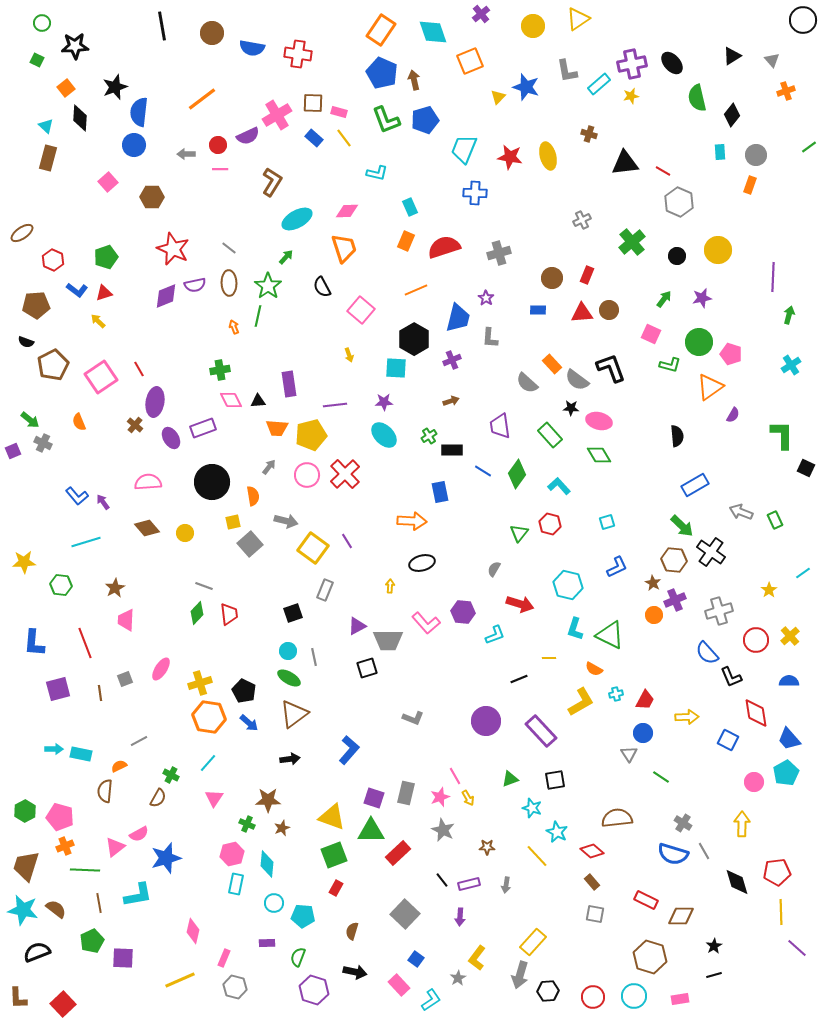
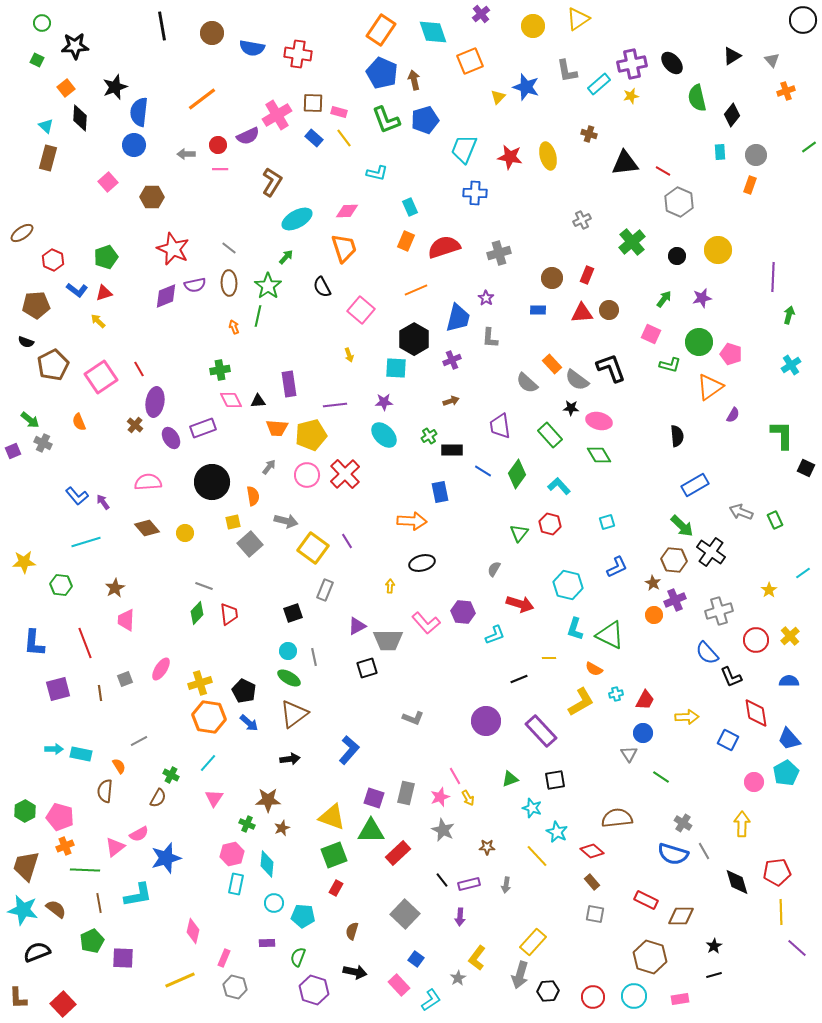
orange semicircle at (119, 766): rotated 84 degrees clockwise
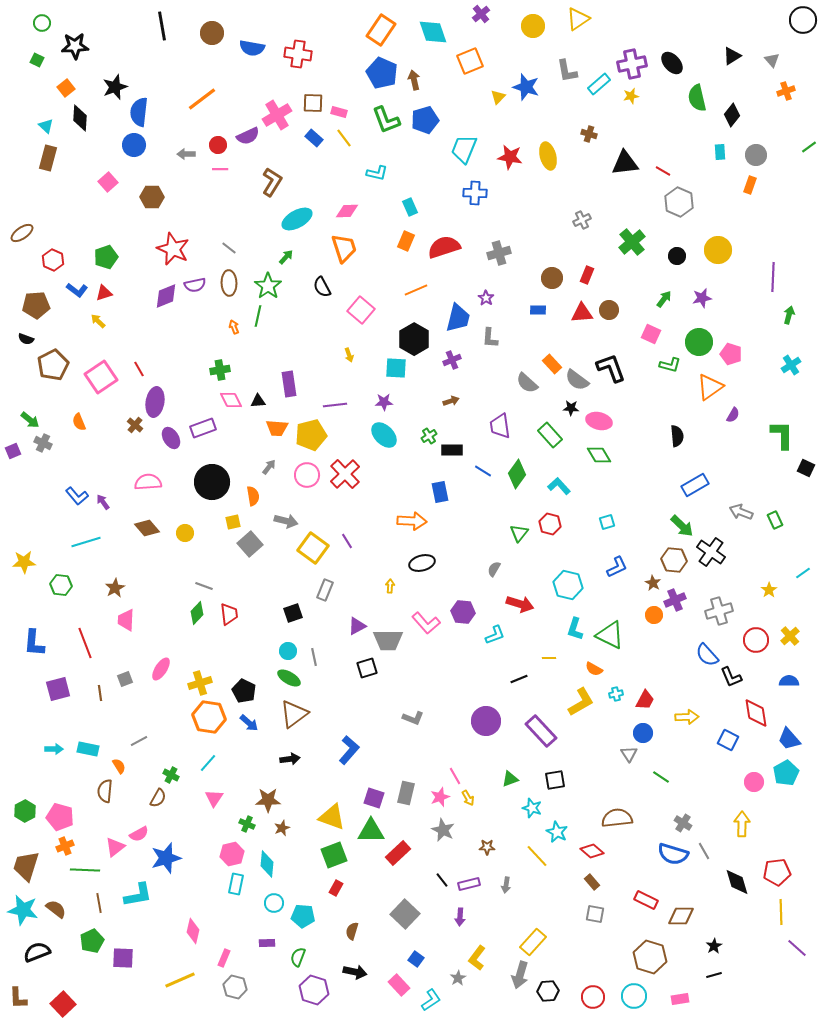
black semicircle at (26, 342): moved 3 px up
blue semicircle at (707, 653): moved 2 px down
cyan rectangle at (81, 754): moved 7 px right, 5 px up
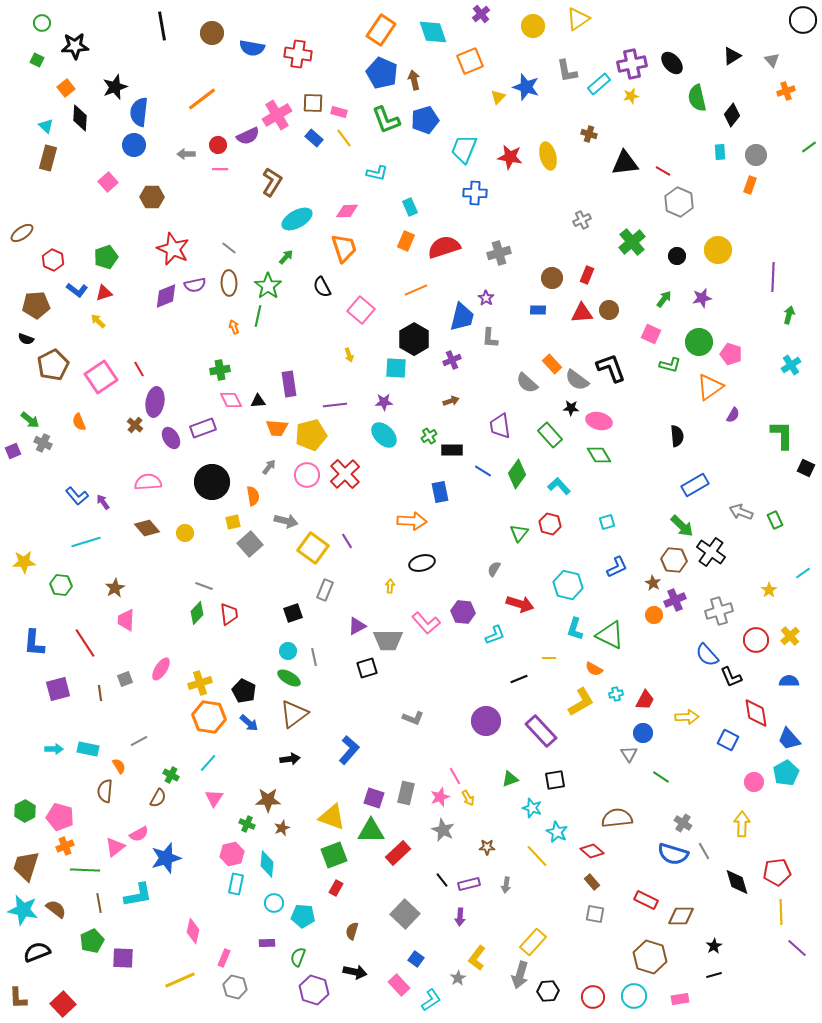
blue trapezoid at (458, 318): moved 4 px right, 1 px up
red line at (85, 643): rotated 12 degrees counterclockwise
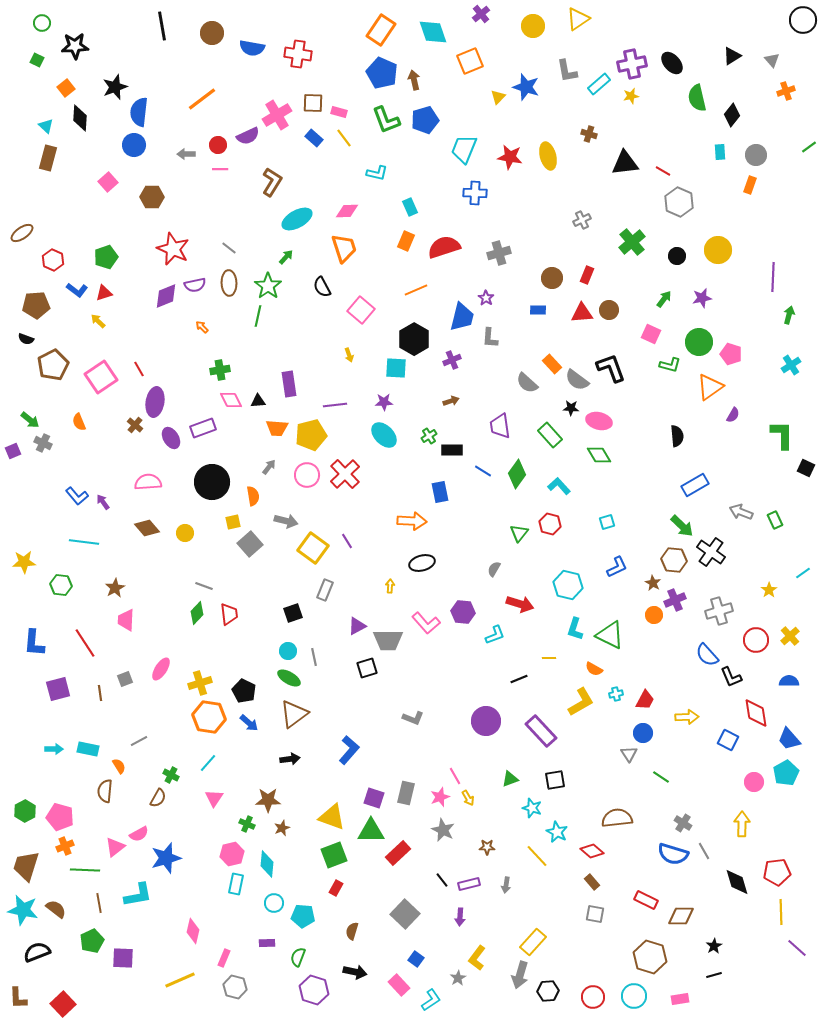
orange arrow at (234, 327): moved 32 px left; rotated 24 degrees counterclockwise
cyan line at (86, 542): moved 2 px left; rotated 24 degrees clockwise
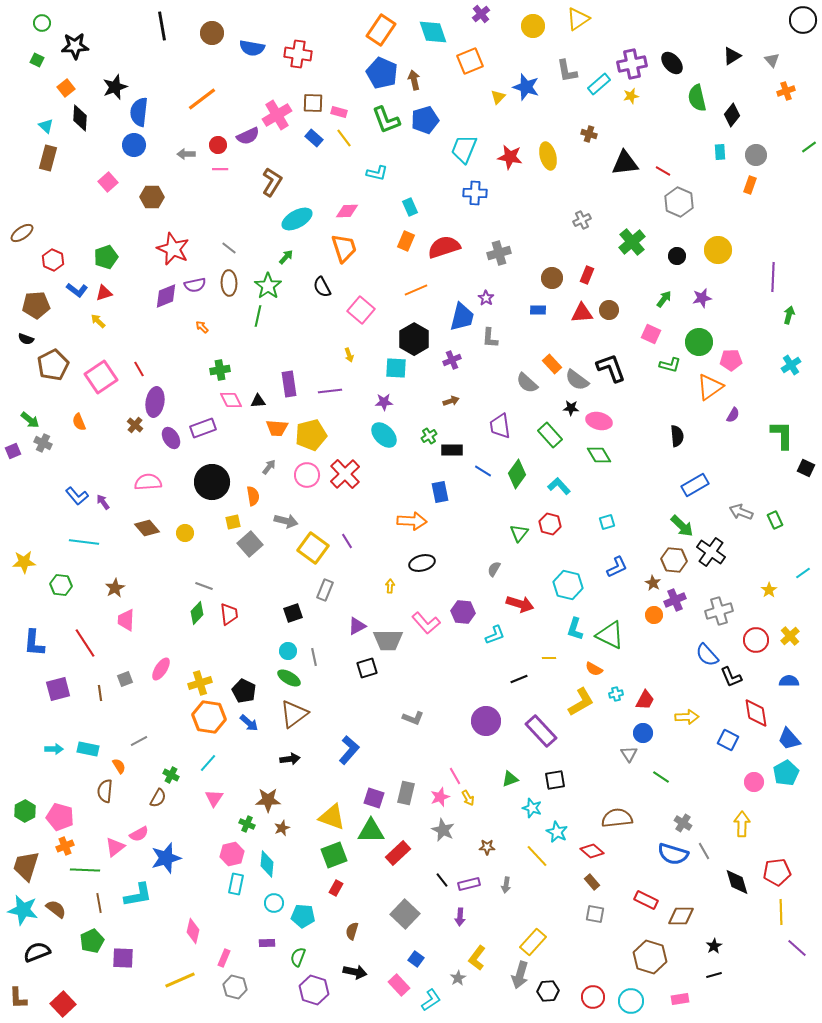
pink pentagon at (731, 354): moved 6 px down; rotated 20 degrees counterclockwise
purple line at (335, 405): moved 5 px left, 14 px up
cyan circle at (634, 996): moved 3 px left, 5 px down
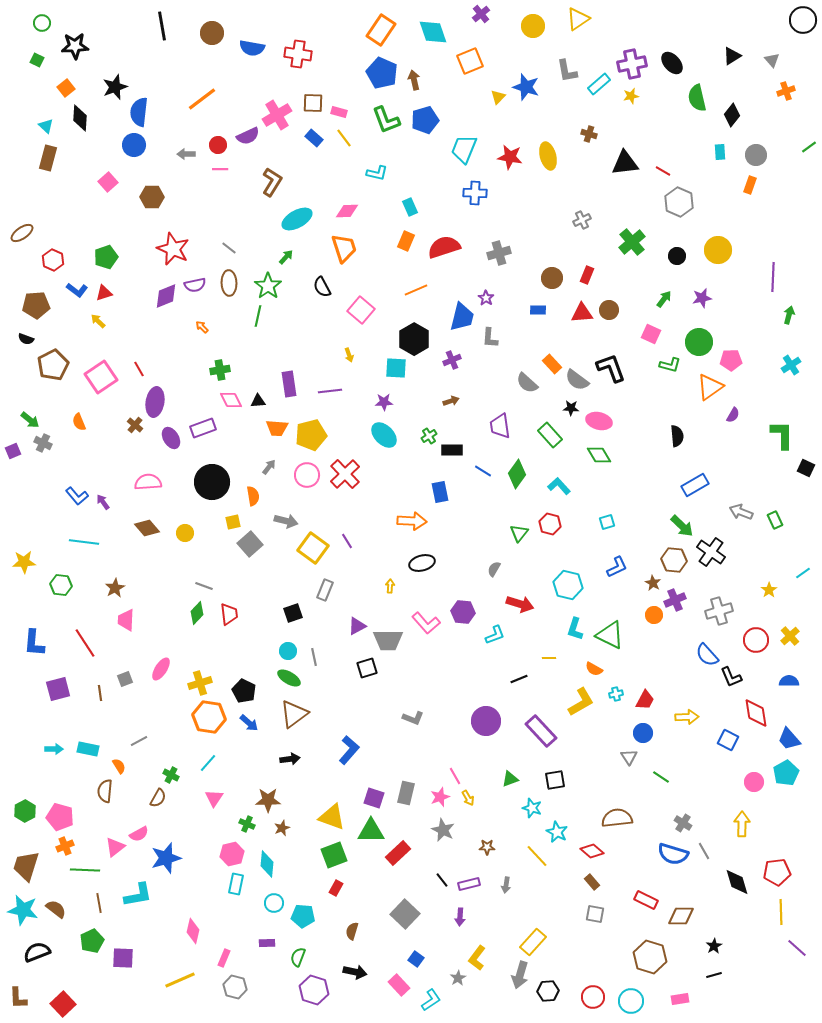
gray triangle at (629, 754): moved 3 px down
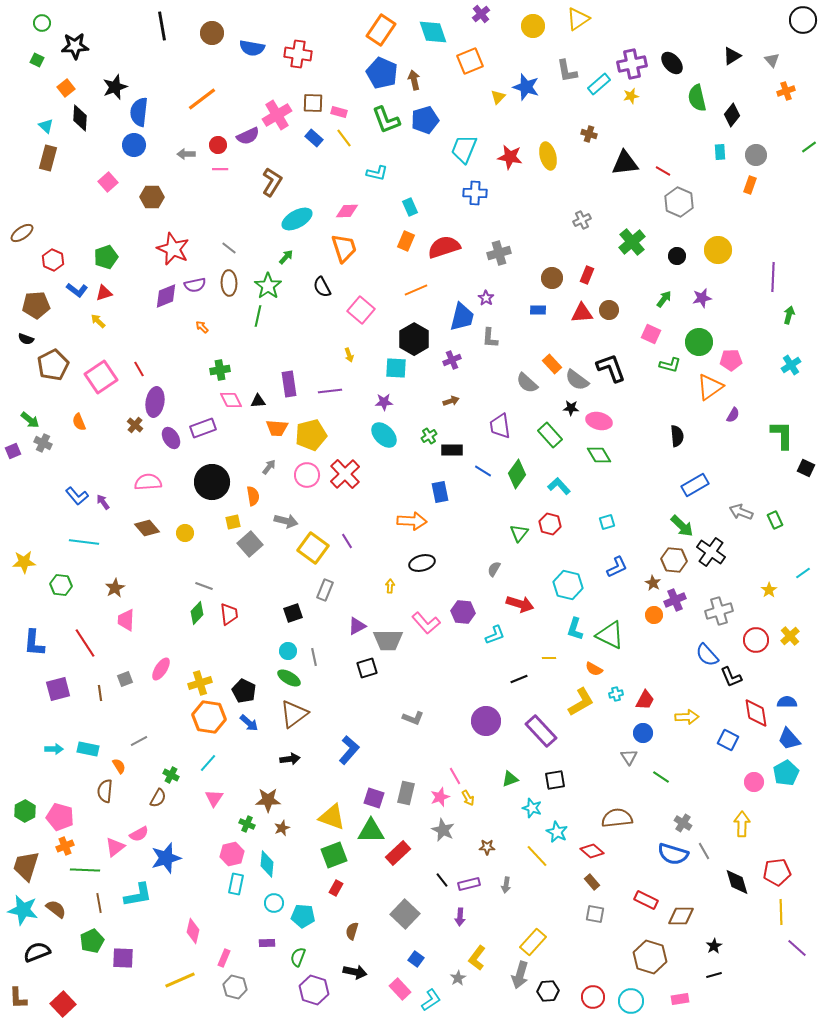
blue semicircle at (789, 681): moved 2 px left, 21 px down
pink rectangle at (399, 985): moved 1 px right, 4 px down
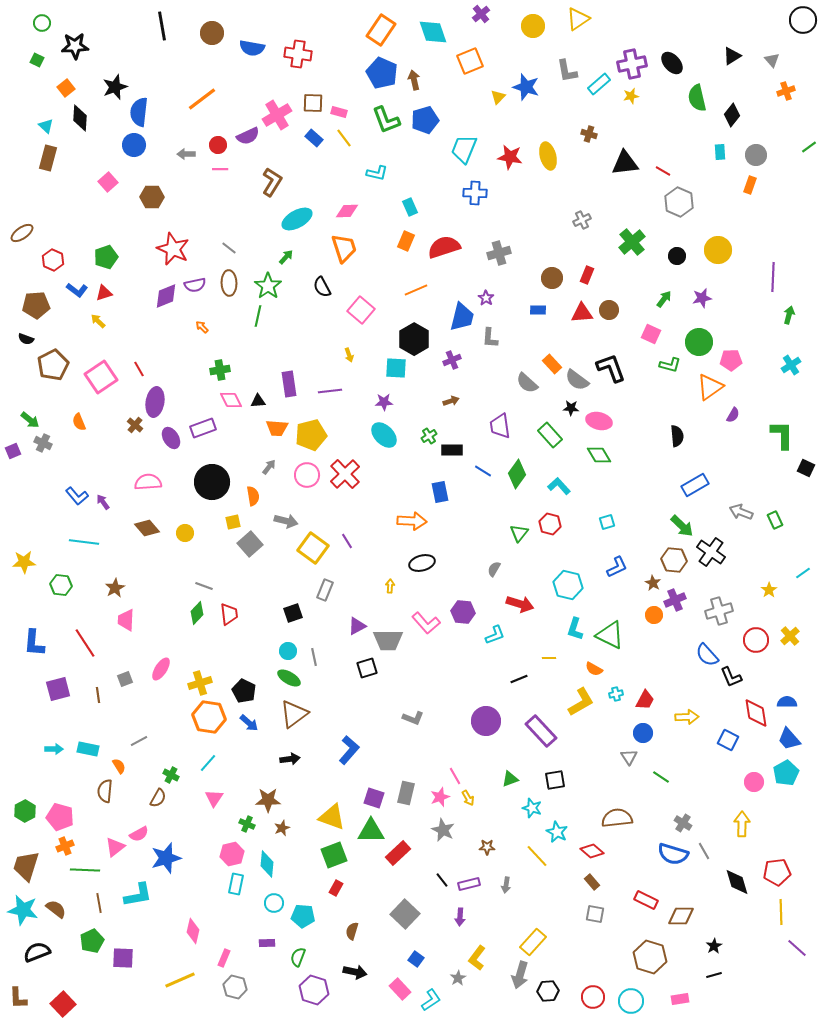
brown line at (100, 693): moved 2 px left, 2 px down
